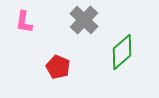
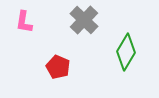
green diamond: moved 4 px right; rotated 18 degrees counterclockwise
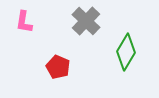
gray cross: moved 2 px right, 1 px down
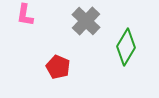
pink L-shape: moved 1 px right, 7 px up
green diamond: moved 5 px up
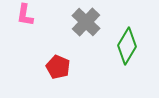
gray cross: moved 1 px down
green diamond: moved 1 px right, 1 px up
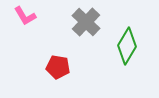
pink L-shape: moved 1 px down; rotated 40 degrees counterclockwise
red pentagon: rotated 15 degrees counterclockwise
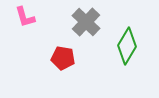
pink L-shape: moved 1 px down; rotated 15 degrees clockwise
red pentagon: moved 5 px right, 9 px up
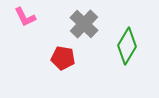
pink L-shape: rotated 10 degrees counterclockwise
gray cross: moved 2 px left, 2 px down
